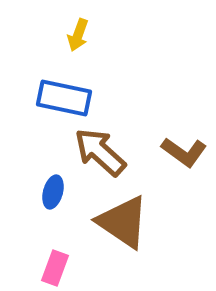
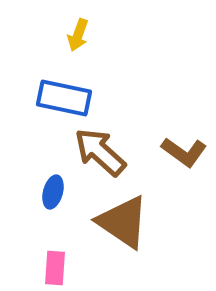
pink rectangle: rotated 16 degrees counterclockwise
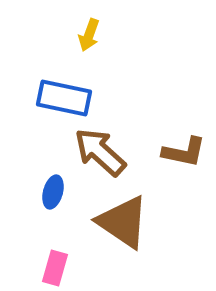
yellow arrow: moved 11 px right
brown L-shape: rotated 24 degrees counterclockwise
pink rectangle: rotated 12 degrees clockwise
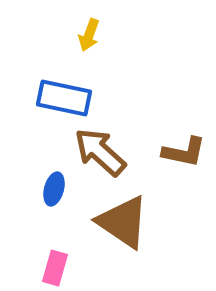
blue ellipse: moved 1 px right, 3 px up
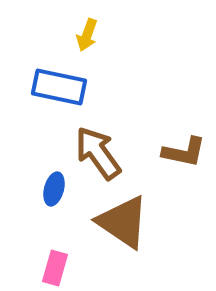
yellow arrow: moved 2 px left
blue rectangle: moved 5 px left, 11 px up
brown arrow: moved 2 px left, 1 px down; rotated 12 degrees clockwise
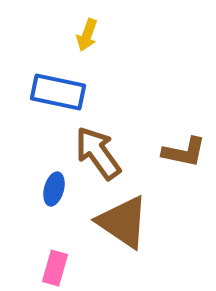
blue rectangle: moved 1 px left, 5 px down
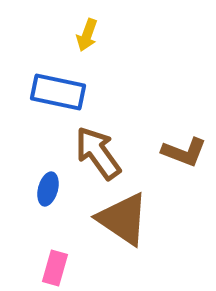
brown L-shape: rotated 9 degrees clockwise
blue ellipse: moved 6 px left
brown triangle: moved 3 px up
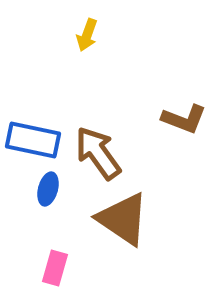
blue rectangle: moved 25 px left, 48 px down
brown L-shape: moved 33 px up
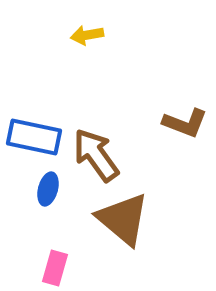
yellow arrow: rotated 60 degrees clockwise
brown L-shape: moved 1 px right, 4 px down
blue rectangle: moved 1 px right, 3 px up
brown arrow: moved 2 px left, 2 px down
brown triangle: rotated 6 degrees clockwise
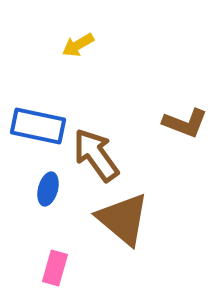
yellow arrow: moved 9 px left, 10 px down; rotated 20 degrees counterclockwise
blue rectangle: moved 4 px right, 11 px up
